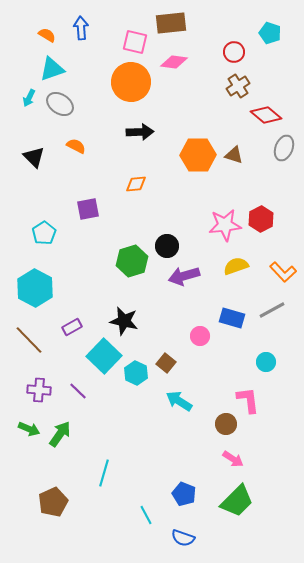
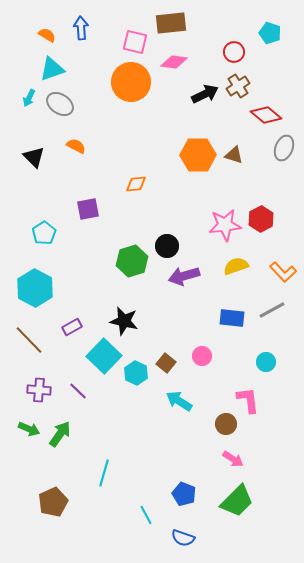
black arrow at (140, 132): moved 65 px right, 38 px up; rotated 24 degrees counterclockwise
blue rectangle at (232, 318): rotated 10 degrees counterclockwise
pink circle at (200, 336): moved 2 px right, 20 px down
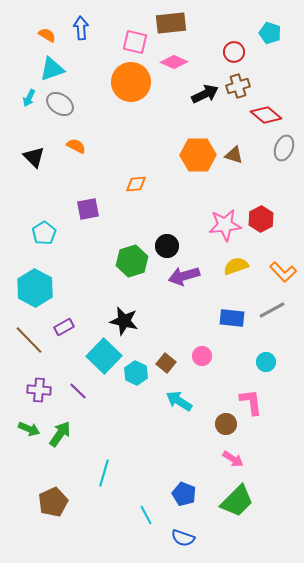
pink diamond at (174, 62): rotated 16 degrees clockwise
brown cross at (238, 86): rotated 15 degrees clockwise
purple rectangle at (72, 327): moved 8 px left
pink L-shape at (248, 400): moved 3 px right, 2 px down
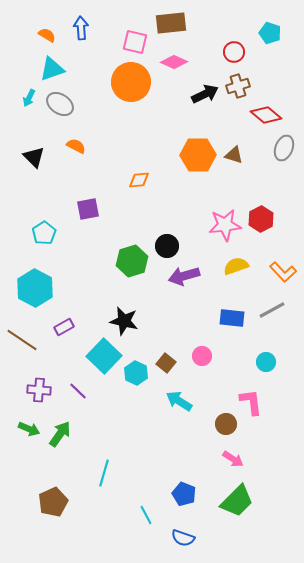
orange diamond at (136, 184): moved 3 px right, 4 px up
brown line at (29, 340): moved 7 px left; rotated 12 degrees counterclockwise
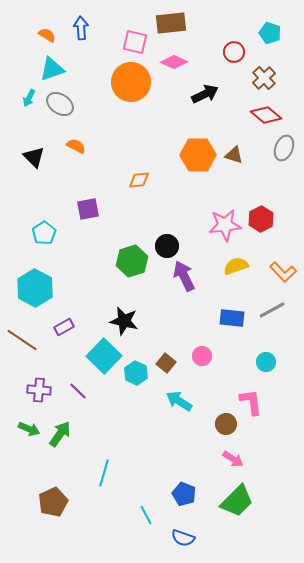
brown cross at (238, 86): moved 26 px right, 8 px up; rotated 25 degrees counterclockwise
purple arrow at (184, 276): rotated 80 degrees clockwise
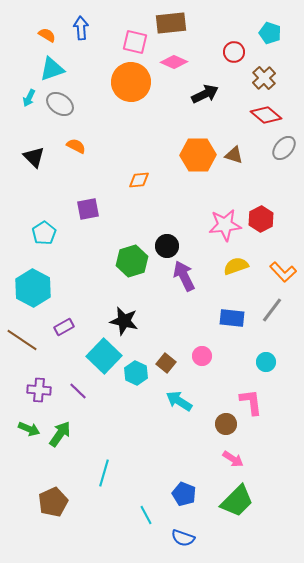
gray ellipse at (284, 148): rotated 20 degrees clockwise
cyan hexagon at (35, 288): moved 2 px left
gray line at (272, 310): rotated 24 degrees counterclockwise
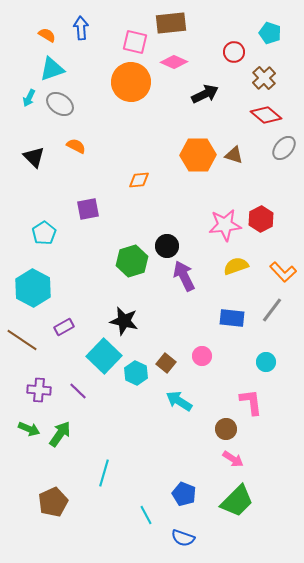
brown circle at (226, 424): moved 5 px down
